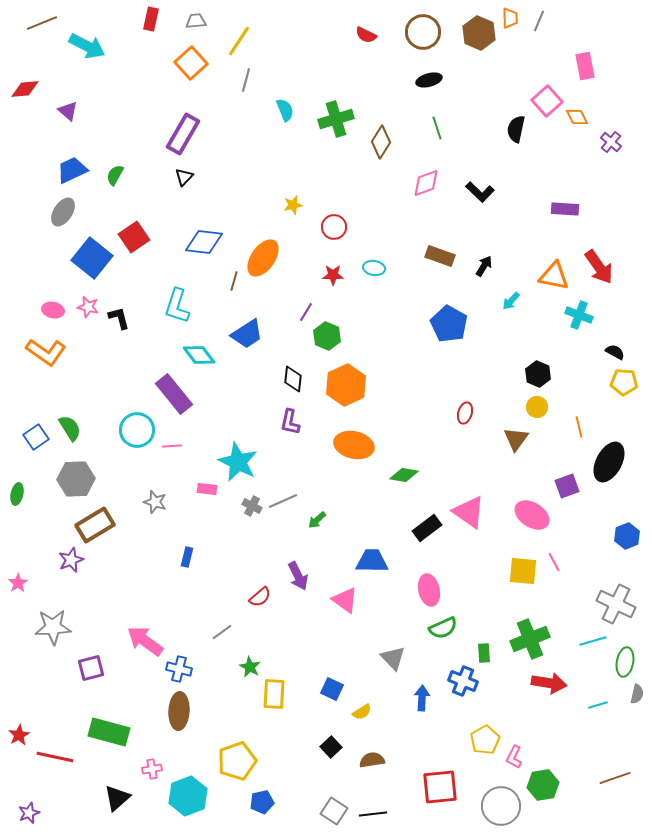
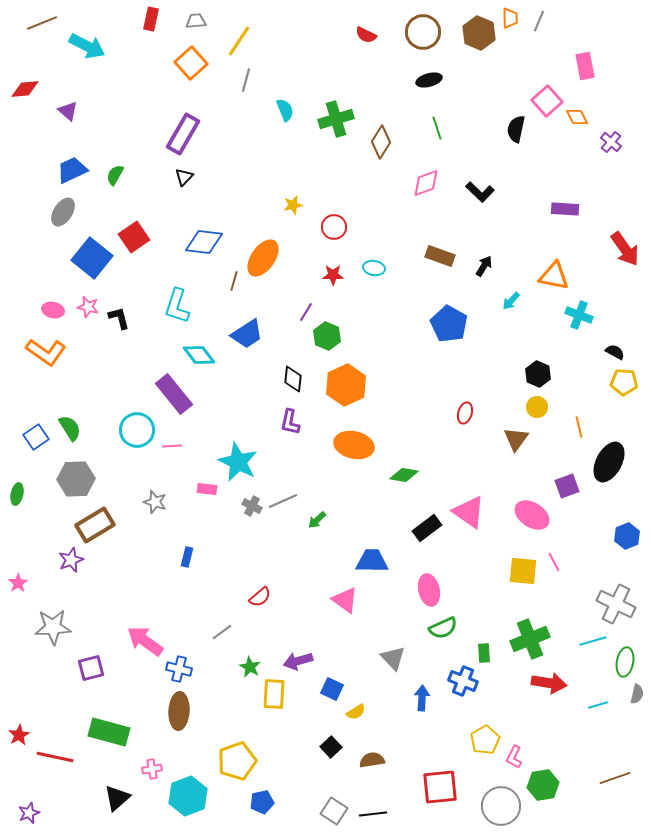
red arrow at (599, 267): moved 26 px right, 18 px up
purple arrow at (298, 576): moved 85 px down; rotated 100 degrees clockwise
yellow semicircle at (362, 712): moved 6 px left
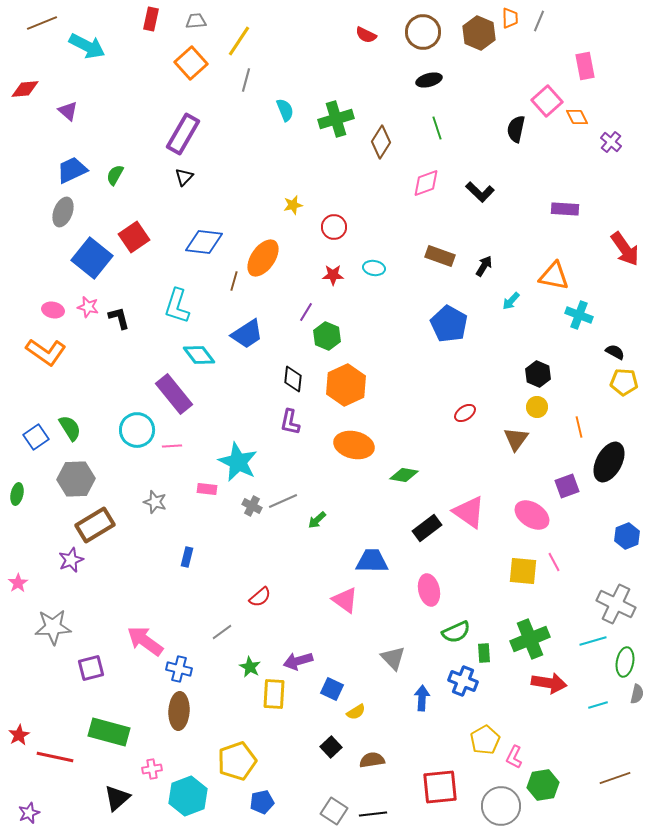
gray ellipse at (63, 212): rotated 12 degrees counterclockwise
red ellipse at (465, 413): rotated 40 degrees clockwise
green semicircle at (443, 628): moved 13 px right, 4 px down
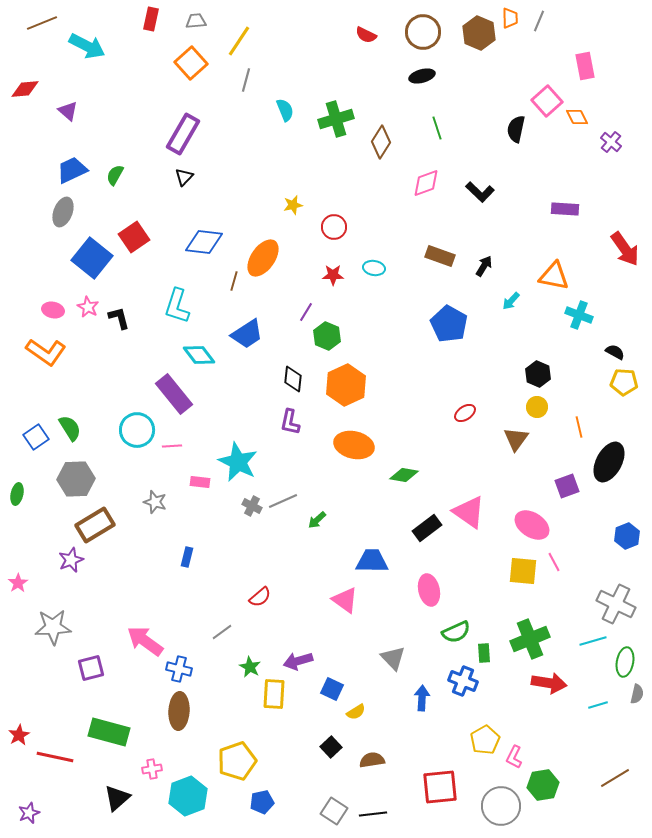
black ellipse at (429, 80): moved 7 px left, 4 px up
pink star at (88, 307): rotated 15 degrees clockwise
pink rectangle at (207, 489): moved 7 px left, 7 px up
pink ellipse at (532, 515): moved 10 px down
brown line at (615, 778): rotated 12 degrees counterclockwise
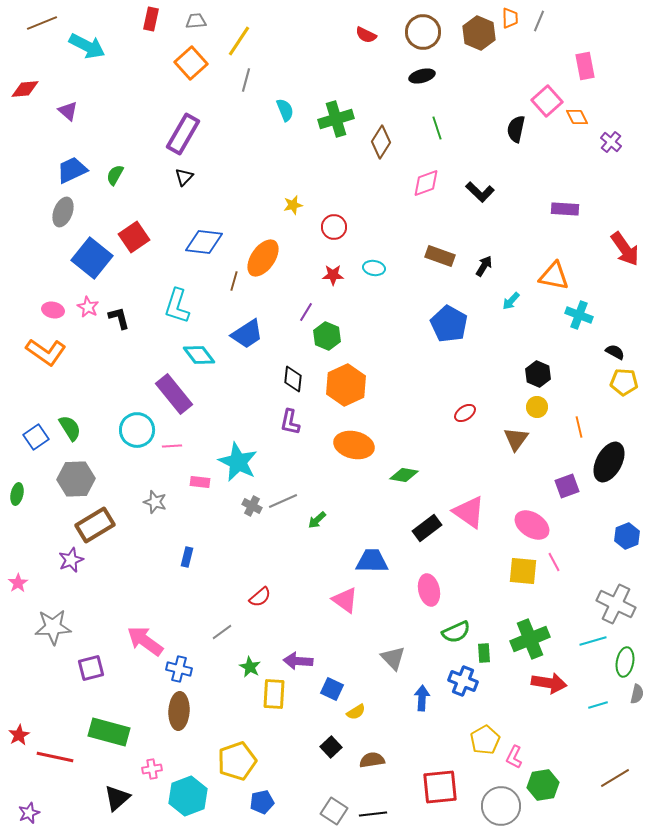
purple arrow at (298, 661): rotated 20 degrees clockwise
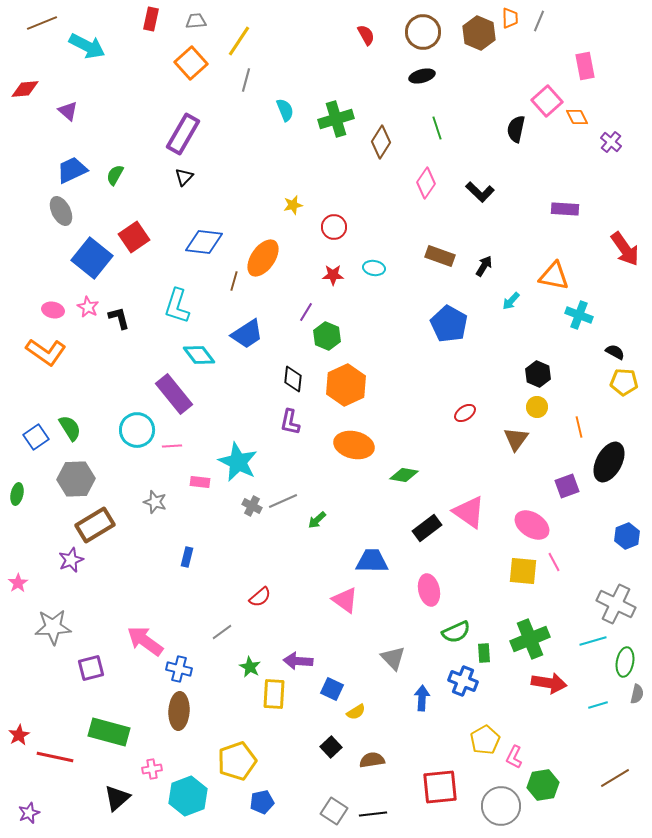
red semicircle at (366, 35): rotated 145 degrees counterclockwise
pink diamond at (426, 183): rotated 36 degrees counterclockwise
gray ellipse at (63, 212): moved 2 px left, 1 px up; rotated 48 degrees counterclockwise
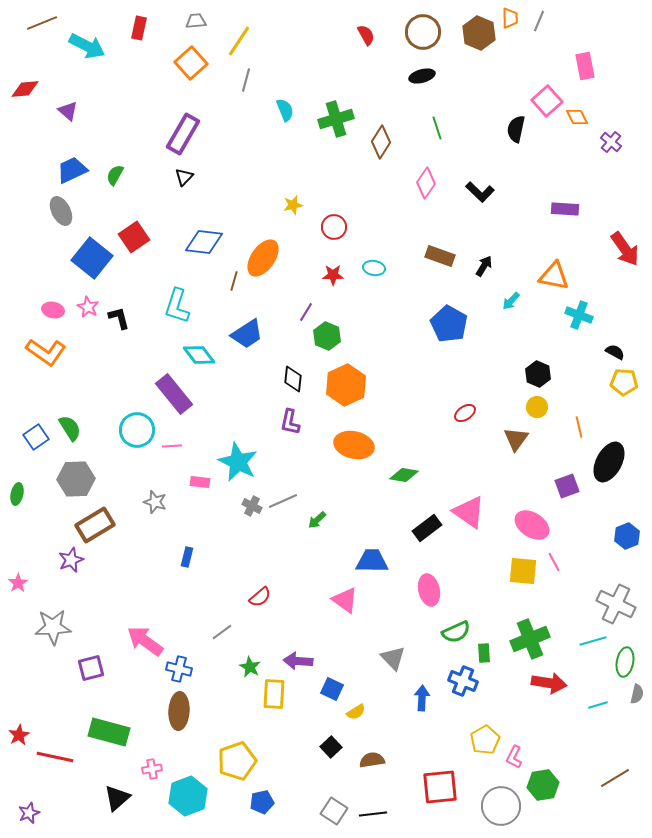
red rectangle at (151, 19): moved 12 px left, 9 px down
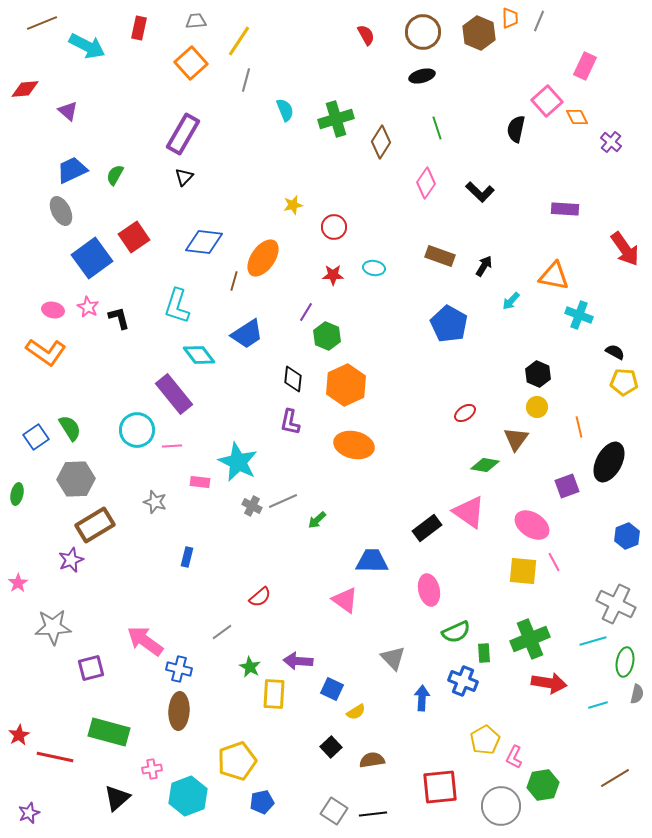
pink rectangle at (585, 66): rotated 36 degrees clockwise
blue square at (92, 258): rotated 15 degrees clockwise
green diamond at (404, 475): moved 81 px right, 10 px up
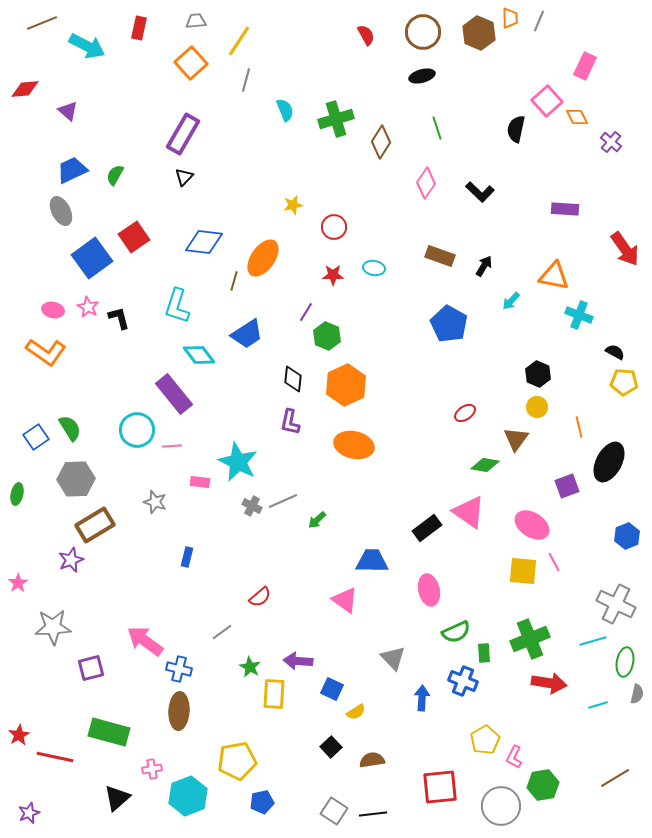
yellow pentagon at (237, 761): rotated 9 degrees clockwise
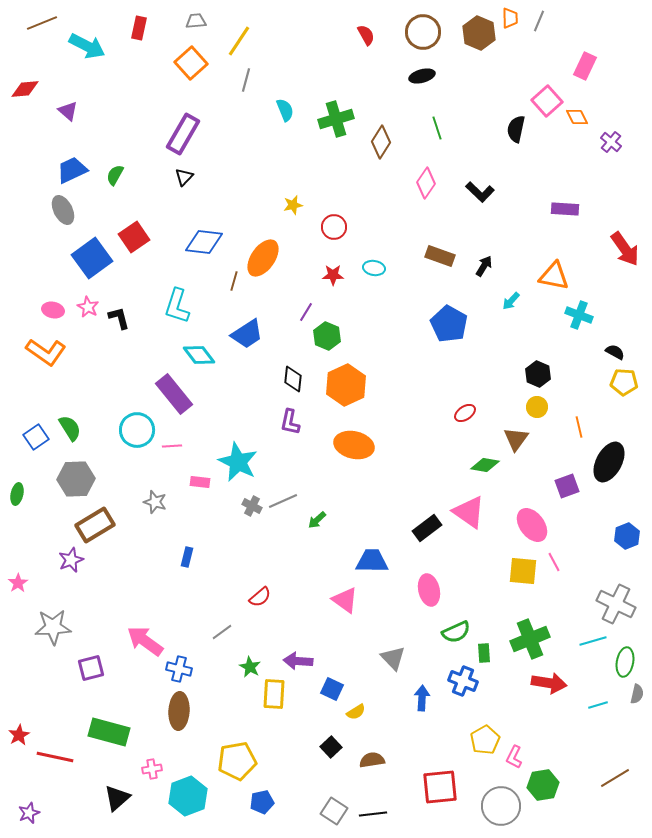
gray ellipse at (61, 211): moved 2 px right, 1 px up
pink ellipse at (532, 525): rotated 20 degrees clockwise
